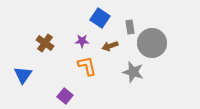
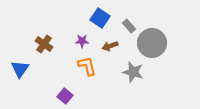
gray rectangle: moved 1 px left, 1 px up; rotated 32 degrees counterclockwise
brown cross: moved 1 px left, 1 px down
blue triangle: moved 3 px left, 6 px up
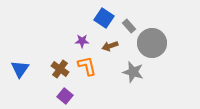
blue square: moved 4 px right
brown cross: moved 16 px right, 25 px down
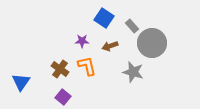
gray rectangle: moved 3 px right
blue triangle: moved 1 px right, 13 px down
purple square: moved 2 px left, 1 px down
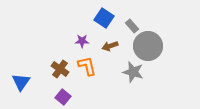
gray circle: moved 4 px left, 3 px down
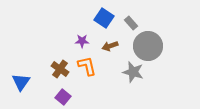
gray rectangle: moved 1 px left, 3 px up
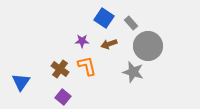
brown arrow: moved 1 px left, 2 px up
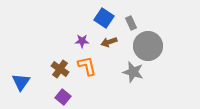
gray rectangle: rotated 16 degrees clockwise
brown arrow: moved 2 px up
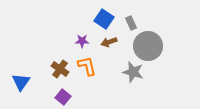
blue square: moved 1 px down
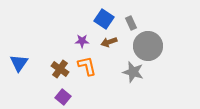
blue triangle: moved 2 px left, 19 px up
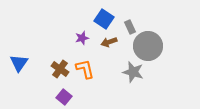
gray rectangle: moved 1 px left, 4 px down
purple star: moved 3 px up; rotated 16 degrees counterclockwise
orange L-shape: moved 2 px left, 3 px down
purple square: moved 1 px right
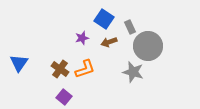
orange L-shape: rotated 85 degrees clockwise
